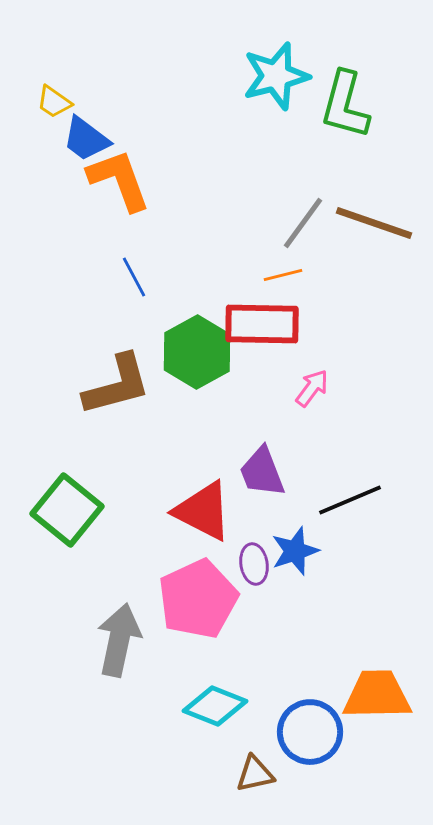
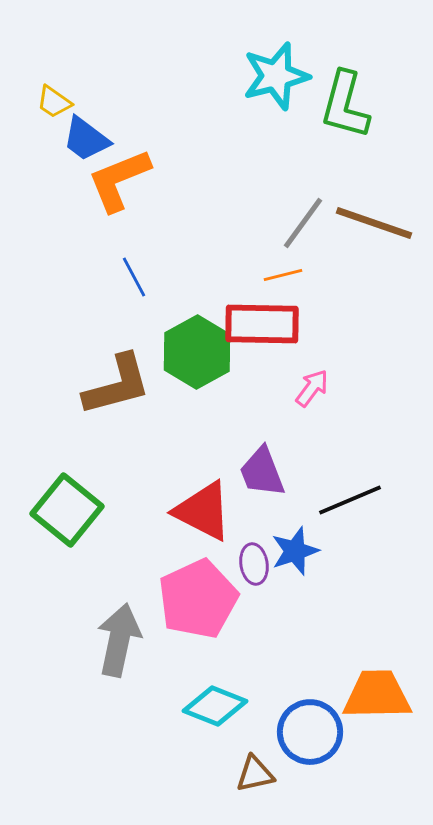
orange L-shape: rotated 92 degrees counterclockwise
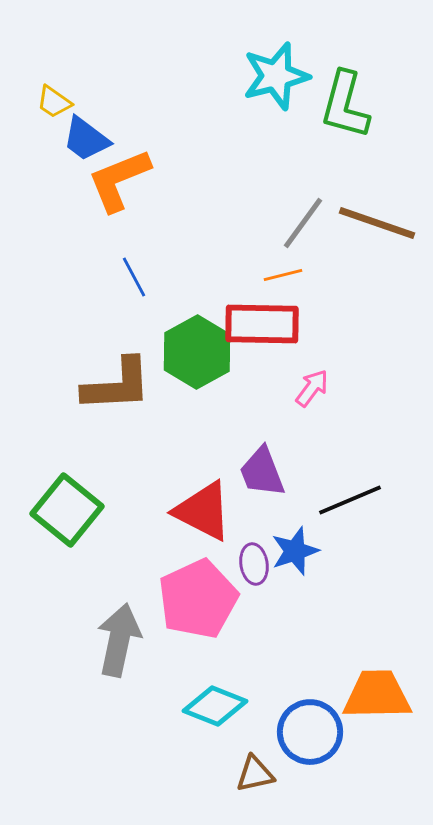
brown line: moved 3 px right
brown L-shape: rotated 12 degrees clockwise
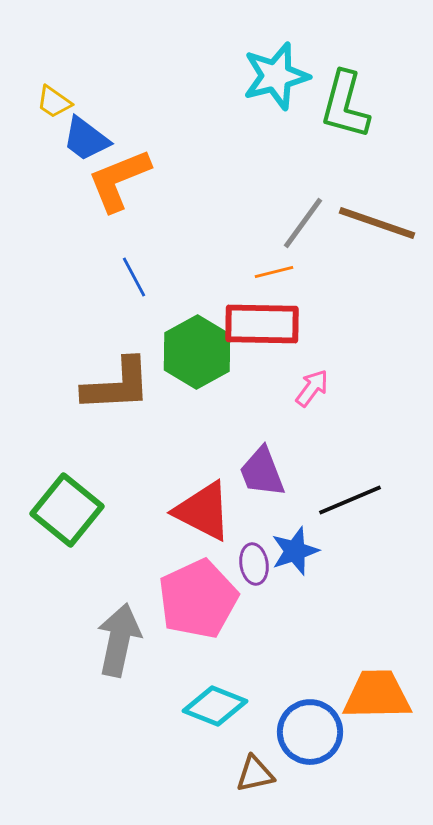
orange line: moved 9 px left, 3 px up
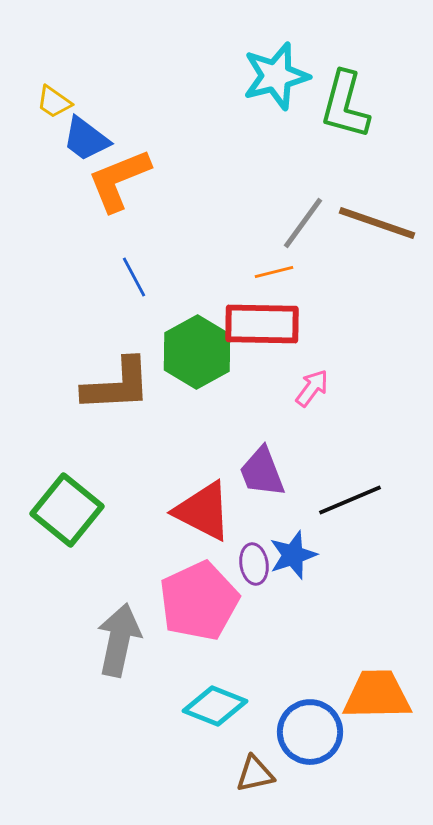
blue star: moved 2 px left, 4 px down
pink pentagon: moved 1 px right, 2 px down
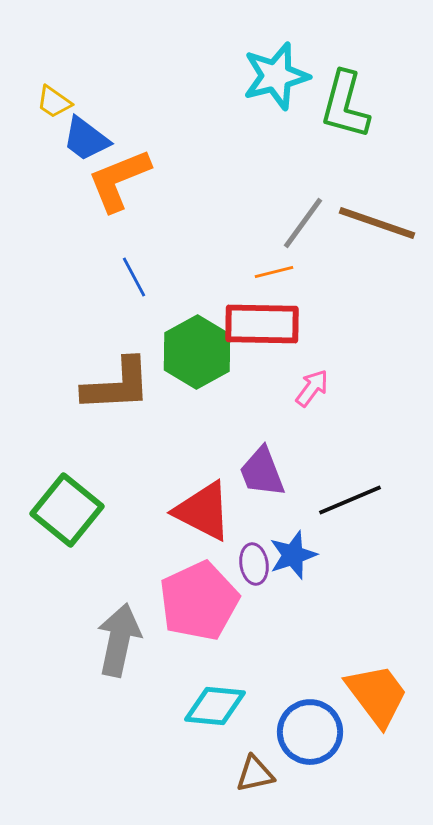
orange trapezoid: rotated 54 degrees clockwise
cyan diamond: rotated 16 degrees counterclockwise
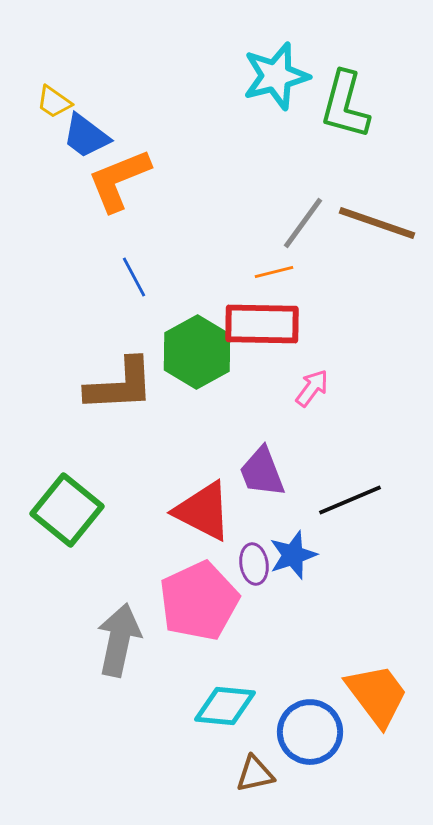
blue trapezoid: moved 3 px up
brown L-shape: moved 3 px right
cyan diamond: moved 10 px right
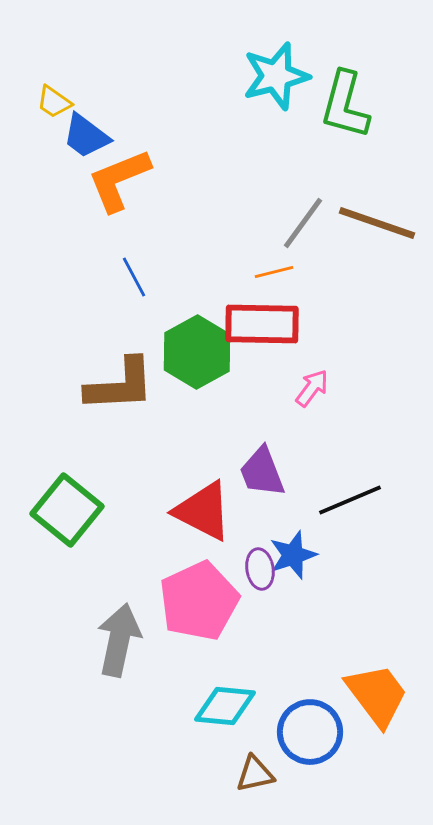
purple ellipse: moved 6 px right, 5 px down
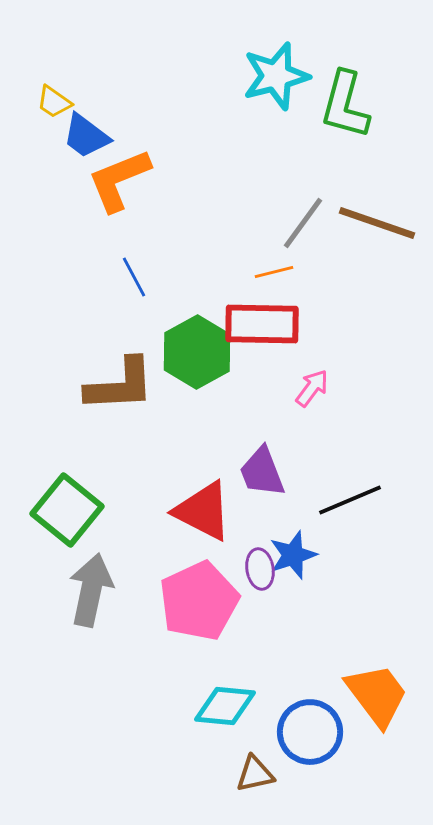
gray arrow: moved 28 px left, 50 px up
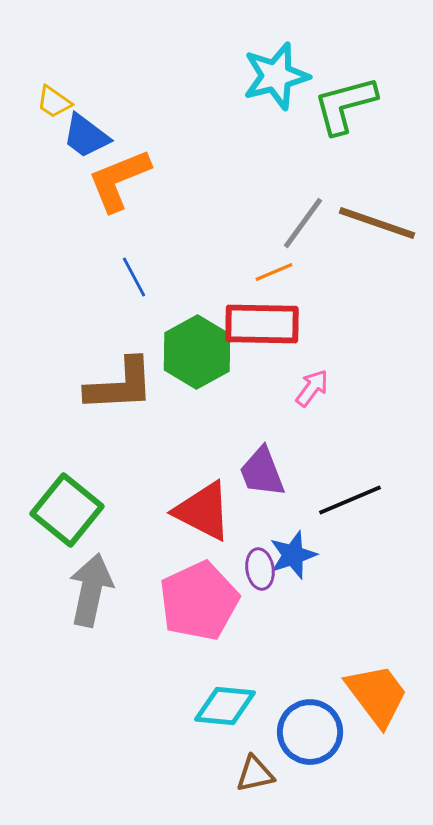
green L-shape: rotated 60 degrees clockwise
orange line: rotated 9 degrees counterclockwise
